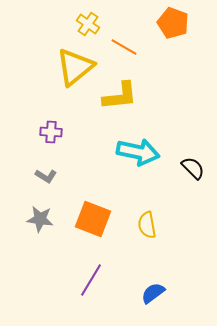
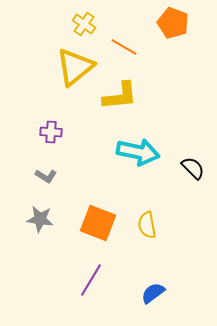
yellow cross: moved 4 px left
orange square: moved 5 px right, 4 px down
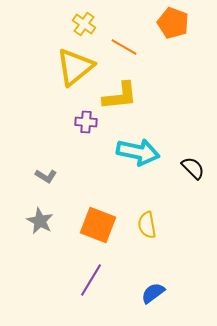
purple cross: moved 35 px right, 10 px up
gray star: moved 2 px down; rotated 20 degrees clockwise
orange square: moved 2 px down
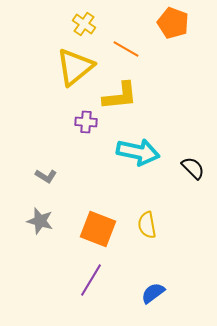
orange line: moved 2 px right, 2 px down
gray star: rotated 12 degrees counterclockwise
orange square: moved 4 px down
